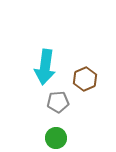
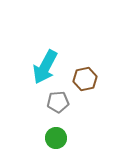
cyan arrow: rotated 20 degrees clockwise
brown hexagon: rotated 10 degrees clockwise
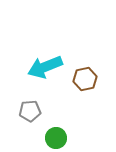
cyan arrow: rotated 40 degrees clockwise
gray pentagon: moved 28 px left, 9 px down
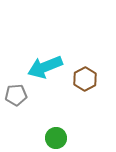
brown hexagon: rotated 15 degrees counterclockwise
gray pentagon: moved 14 px left, 16 px up
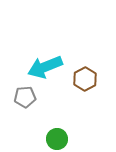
gray pentagon: moved 9 px right, 2 px down
green circle: moved 1 px right, 1 px down
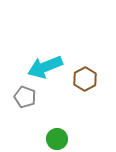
gray pentagon: rotated 25 degrees clockwise
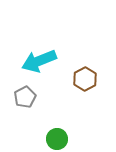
cyan arrow: moved 6 px left, 6 px up
gray pentagon: rotated 25 degrees clockwise
